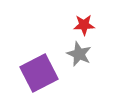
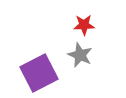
gray star: moved 1 px right, 1 px down
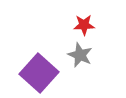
purple square: rotated 21 degrees counterclockwise
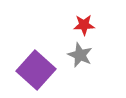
purple square: moved 3 px left, 3 px up
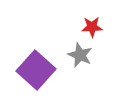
red star: moved 8 px right, 2 px down
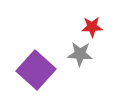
gray star: moved 1 px up; rotated 20 degrees counterclockwise
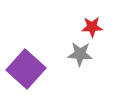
purple square: moved 10 px left, 1 px up
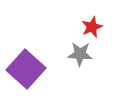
red star: rotated 20 degrees counterclockwise
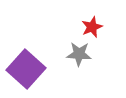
gray star: moved 1 px left
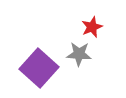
purple square: moved 13 px right, 1 px up
